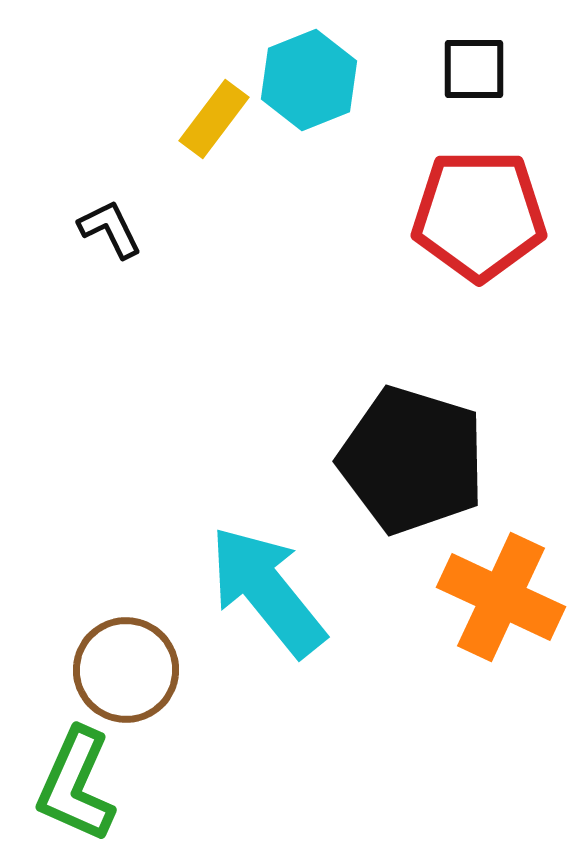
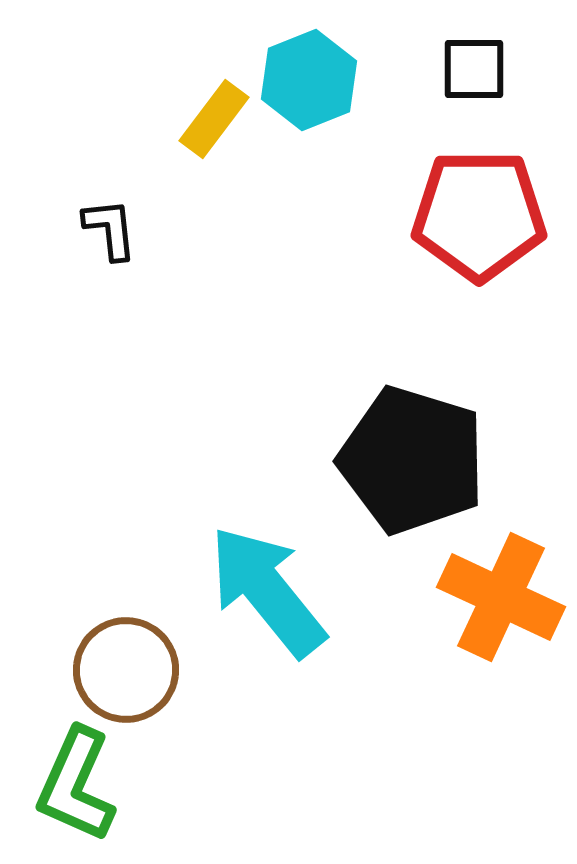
black L-shape: rotated 20 degrees clockwise
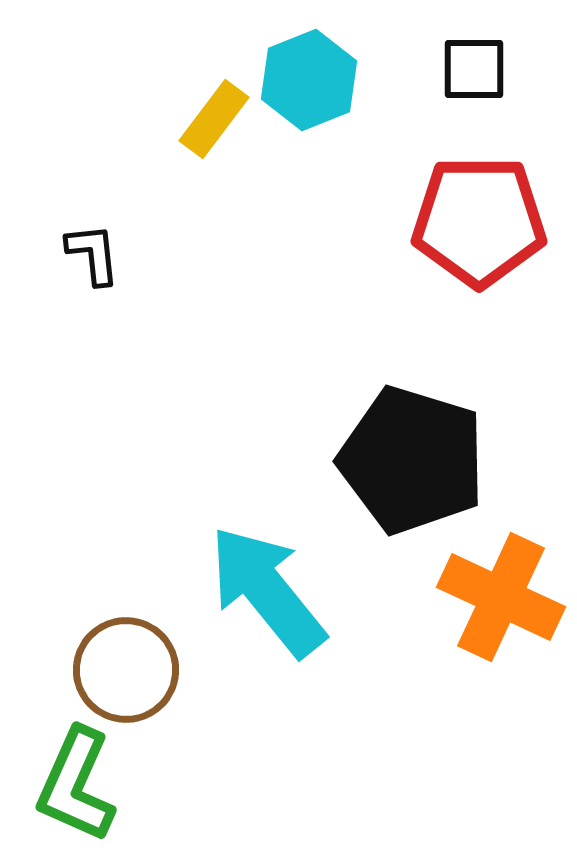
red pentagon: moved 6 px down
black L-shape: moved 17 px left, 25 px down
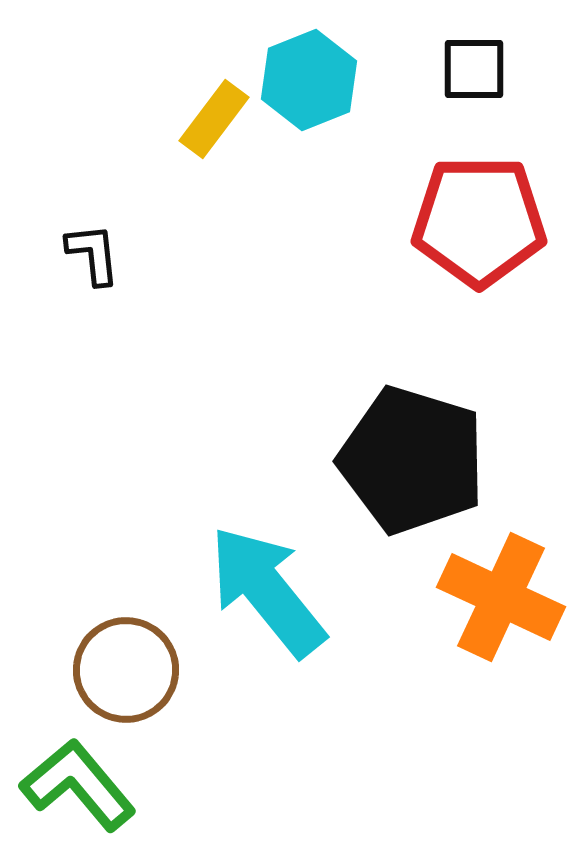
green L-shape: moved 2 px right; rotated 116 degrees clockwise
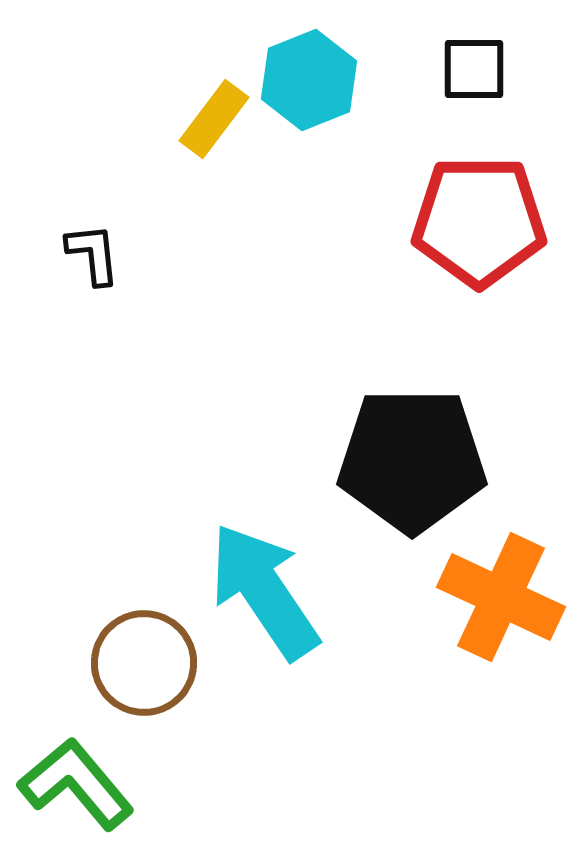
black pentagon: rotated 17 degrees counterclockwise
cyan arrow: moved 3 px left; rotated 5 degrees clockwise
brown circle: moved 18 px right, 7 px up
green L-shape: moved 2 px left, 1 px up
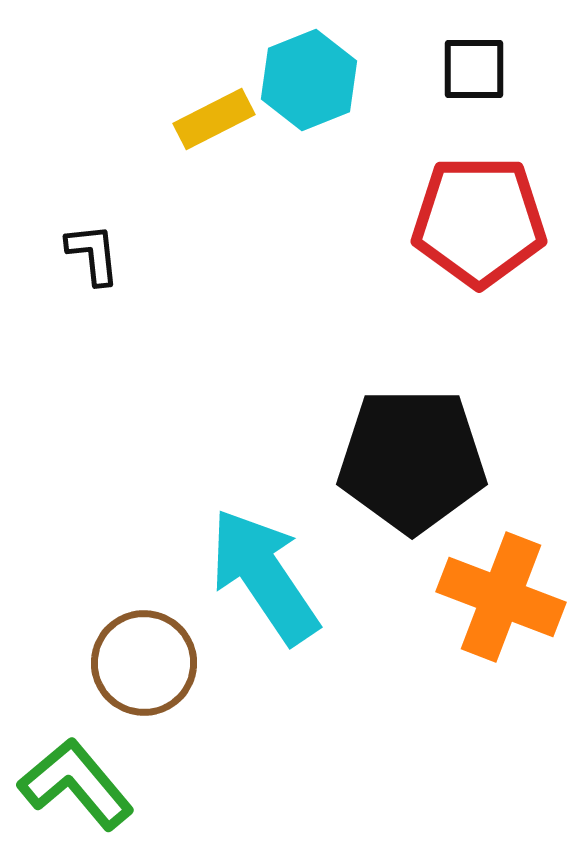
yellow rectangle: rotated 26 degrees clockwise
cyan arrow: moved 15 px up
orange cross: rotated 4 degrees counterclockwise
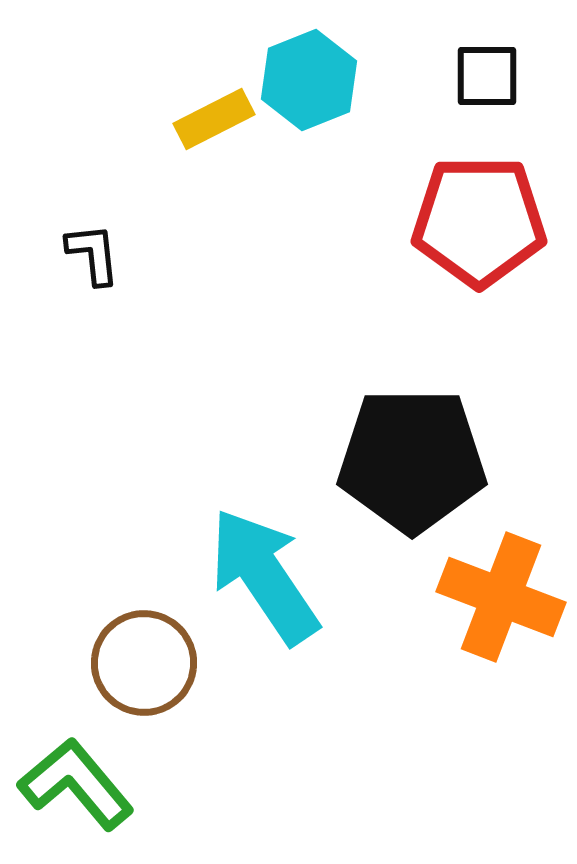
black square: moved 13 px right, 7 px down
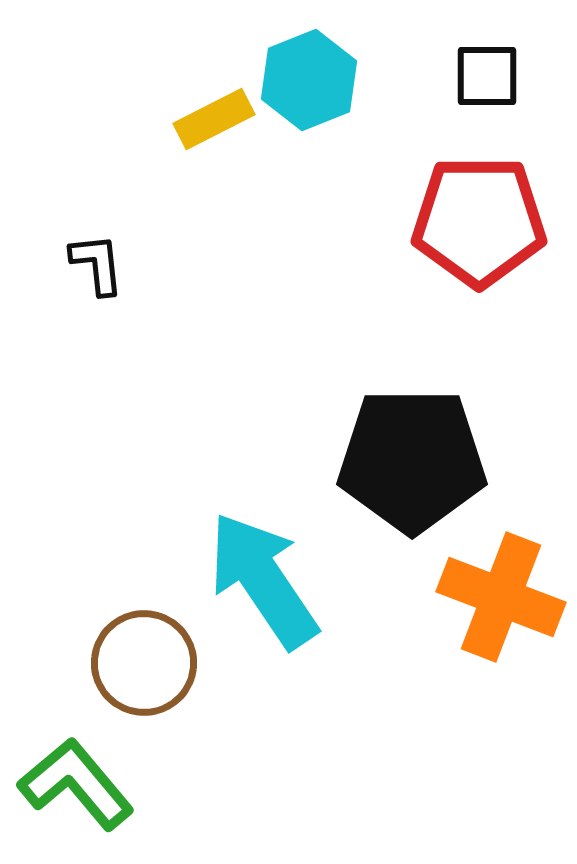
black L-shape: moved 4 px right, 10 px down
cyan arrow: moved 1 px left, 4 px down
